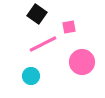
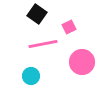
pink square: rotated 16 degrees counterclockwise
pink line: rotated 16 degrees clockwise
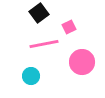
black square: moved 2 px right, 1 px up; rotated 18 degrees clockwise
pink line: moved 1 px right
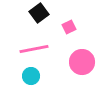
pink line: moved 10 px left, 5 px down
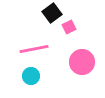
black square: moved 13 px right
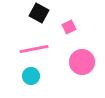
black square: moved 13 px left; rotated 24 degrees counterclockwise
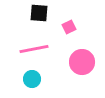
black square: rotated 24 degrees counterclockwise
cyan circle: moved 1 px right, 3 px down
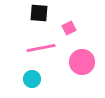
pink square: moved 1 px down
pink line: moved 7 px right, 1 px up
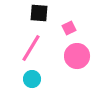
pink line: moved 10 px left; rotated 48 degrees counterclockwise
pink circle: moved 5 px left, 6 px up
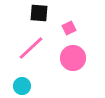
pink line: rotated 16 degrees clockwise
pink circle: moved 4 px left, 2 px down
cyan circle: moved 10 px left, 7 px down
